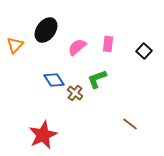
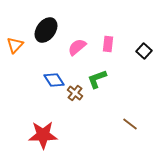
red star: rotated 24 degrees clockwise
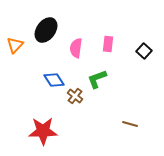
pink semicircle: moved 1 px left, 1 px down; rotated 42 degrees counterclockwise
brown cross: moved 3 px down
brown line: rotated 21 degrees counterclockwise
red star: moved 4 px up
